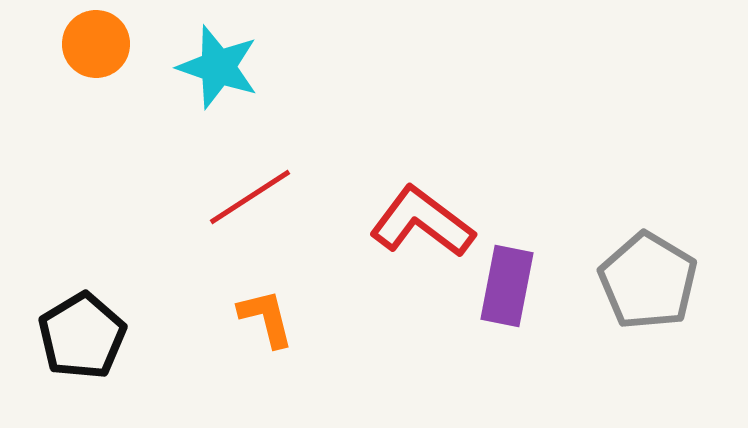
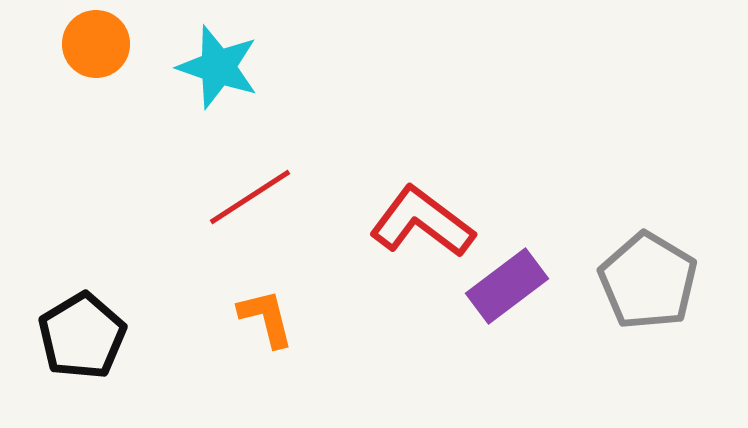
purple rectangle: rotated 42 degrees clockwise
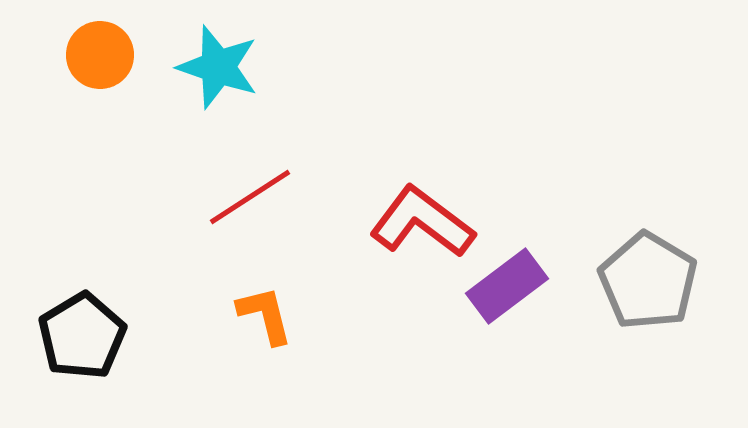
orange circle: moved 4 px right, 11 px down
orange L-shape: moved 1 px left, 3 px up
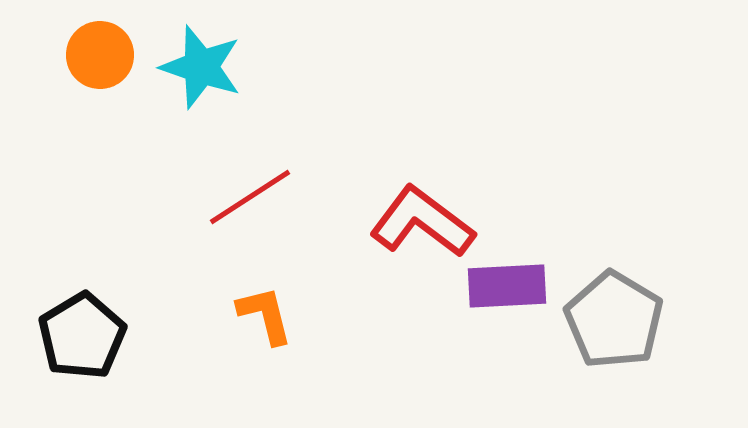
cyan star: moved 17 px left
gray pentagon: moved 34 px left, 39 px down
purple rectangle: rotated 34 degrees clockwise
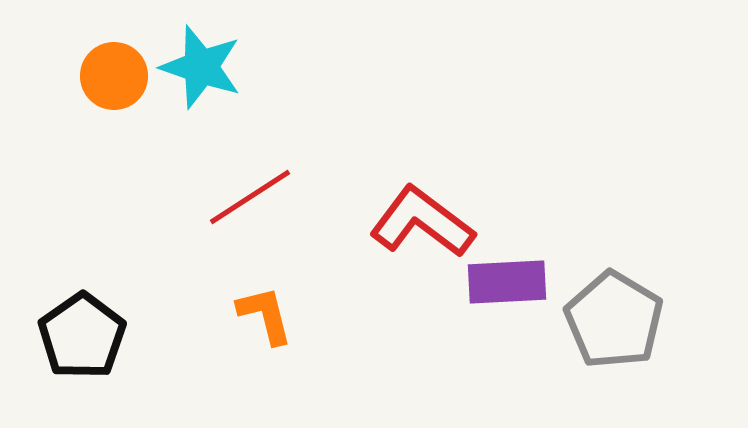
orange circle: moved 14 px right, 21 px down
purple rectangle: moved 4 px up
black pentagon: rotated 4 degrees counterclockwise
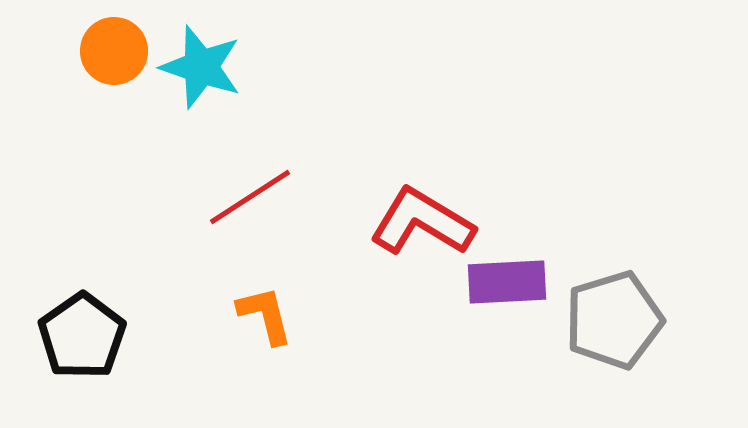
orange circle: moved 25 px up
red L-shape: rotated 6 degrees counterclockwise
gray pentagon: rotated 24 degrees clockwise
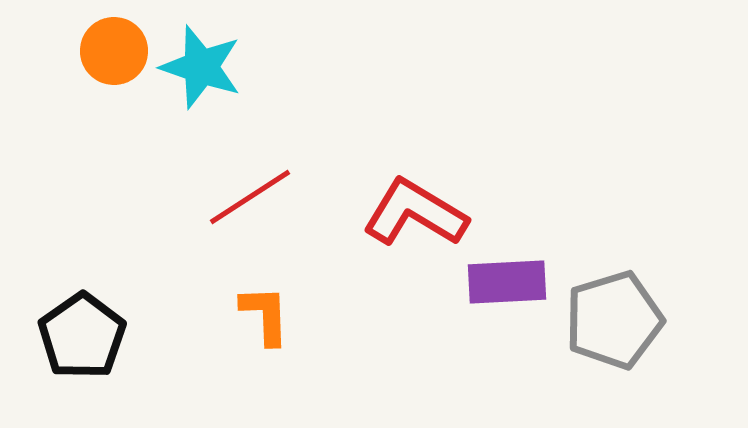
red L-shape: moved 7 px left, 9 px up
orange L-shape: rotated 12 degrees clockwise
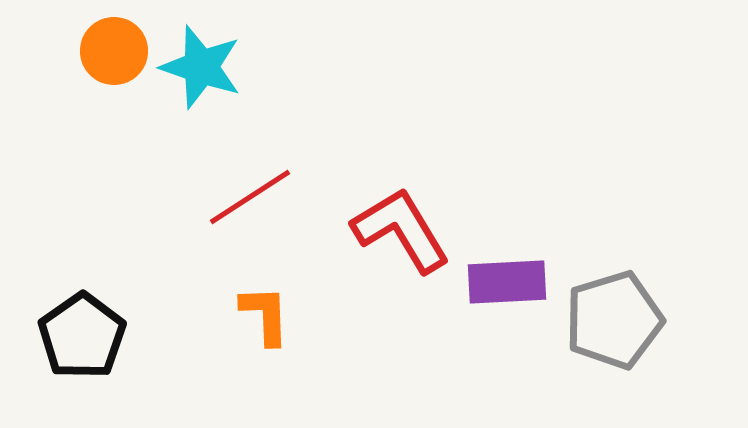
red L-shape: moved 14 px left, 17 px down; rotated 28 degrees clockwise
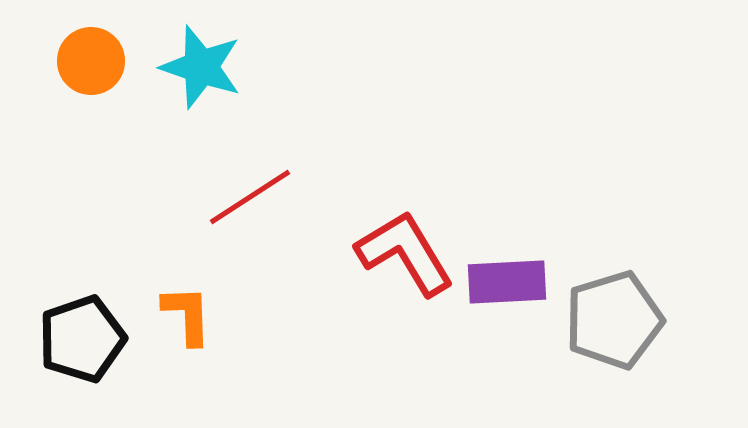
orange circle: moved 23 px left, 10 px down
red L-shape: moved 4 px right, 23 px down
orange L-shape: moved 78 px left
black pentagon: moved 3 px down; rotated 16 degrees clockwise
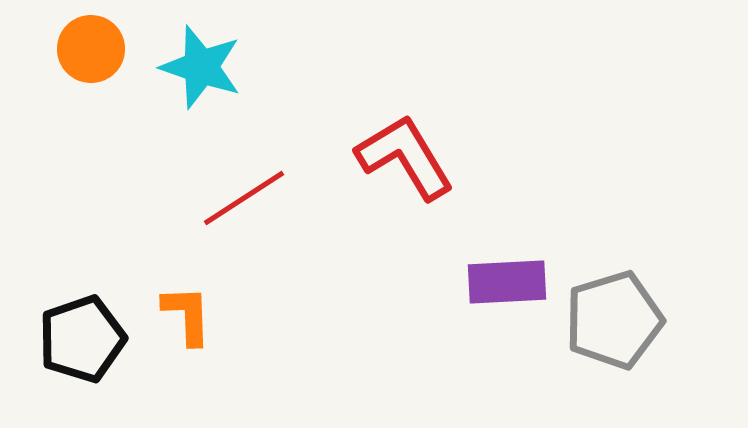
orange circle: moved 12 px up
red line: moved 6 px left, 1 px down
red L-shape: moved 96 px up
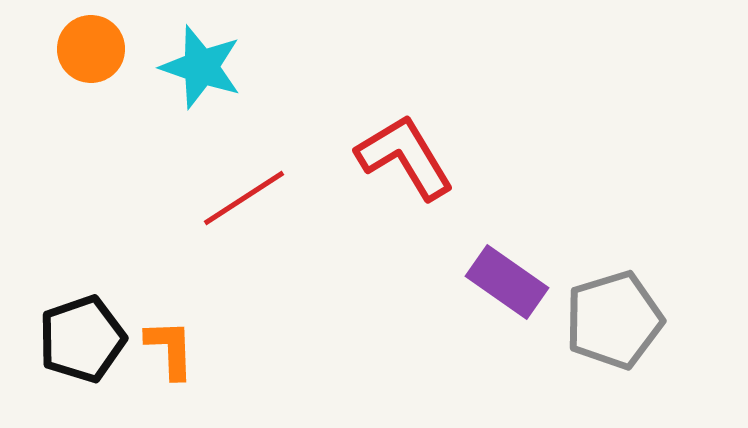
purple rectangle: rotated 38 degrees clockwise
orange L-shape: moved 17 px left, 34 px down
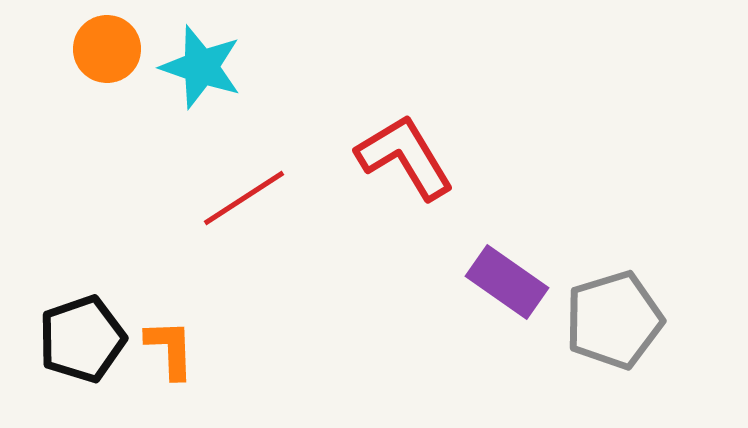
orange circle: moved 16 px right
